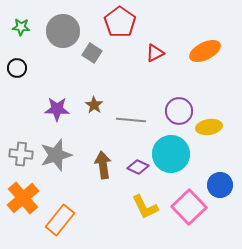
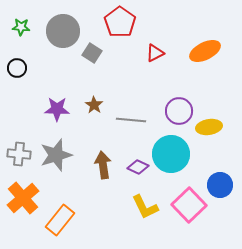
gray cross: moved 2 px left
pink square: moved 2 px up
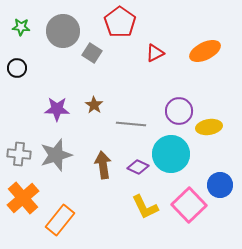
gray line: moved 4 px down
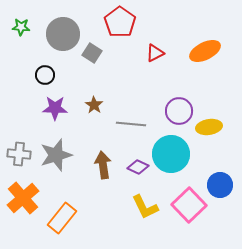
gray circle: moved 3 px down
black circle: moved 28 px right, 7 px down
purple star: moved 2 px left, 1 px up
orange rectangle: moved 2 px right, 2 px up
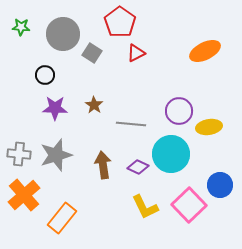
red triangle: moved 19 px left
orange cross: moved 1 px right, 3 px up
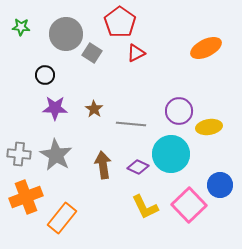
gray circle: moved 3 px right
orange ellipse: moved 1 px right, 3 px up
brown star: moved 4 px down
gray star: rotated 24 degrees counterclockwise
orange cross: moved 2 px right, 2 px down; rotated 20 degrees clockwise
